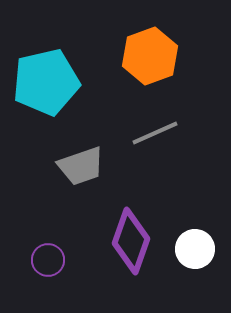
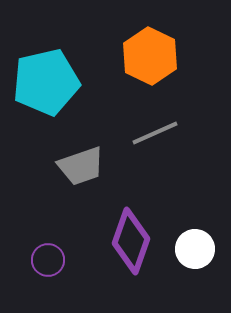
orange hexagon: rotated 14 degrees counterclockwise
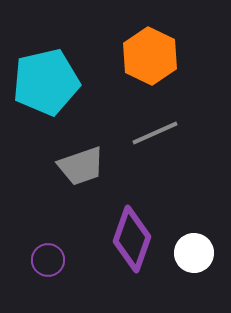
purple diamond: moved 1 px right, 2 px up
white circle: moved 1 px left, 4 px down
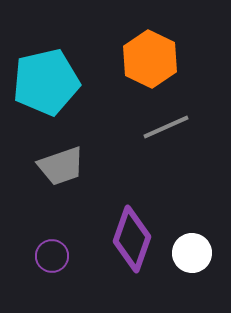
orange hexagon: moved 3 px down
gray line: moved 11 px right, 6 px up
gray trapezoid: moved 20 px left
white circle: moved 2 px left
purple circle: moved 4 px right, 4 px up
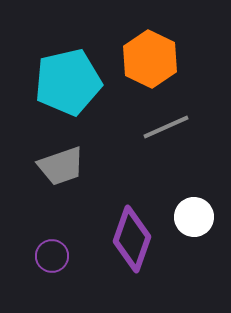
cyan pentagon: moved 22 px right
white circle: moved 2 px right, 36 px up
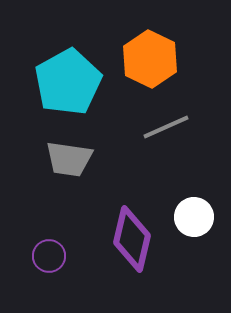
cyan pentagon: rotated 16 degrees counterclockwise
gray trapezoid: moved 8 px right, 7 px up; rotated 27 degrees clockwise
purple diamond: rotated 6 degrees counterclockwise
purple circle: moved 3 px left
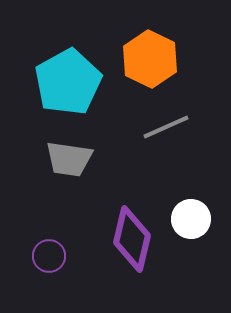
white circle: moved 3 px left, 2 px down
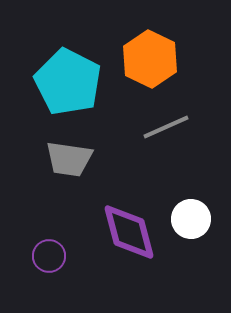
cyan pentagon: rotated 16 degrees counterclockwise
purple diamond: moved 3 px left, 7 px up; rotated 28 degrees counterclockwise
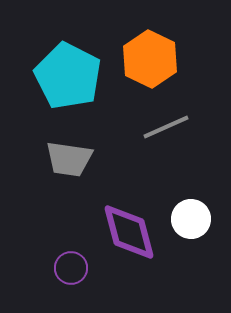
cyan pentagon: moved 6 px up
purple circle: moved 22 px right, 12 px down
